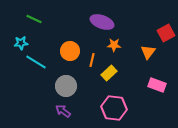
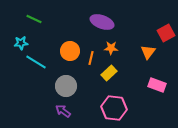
orange star: moved 3 px left, 3 px down
orange line: moved 1 px left, 2 px up
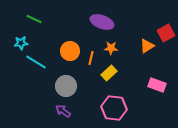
orange triangle: moved 1 px left, 6 px up; rotated 21 degrees clockwise
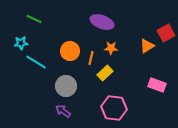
yellow rectangle: moved 4 px left
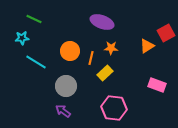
cyan star: moved 1 px right, 5 px up
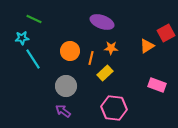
cyan line: moved 3 px left, 3 px up; rotated 25 degrees clockwise
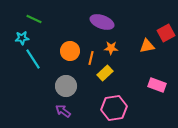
orange triangle: rotated 21 degrees clockwise
pink hexagon: rotated 15 degrees counterclockwise
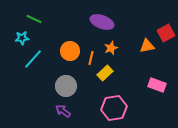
orange star: rotated 24 degrees counterclockwise
cyan line: rotated 75 degrees clockwise
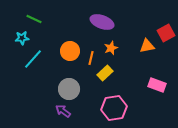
gray circle: moved 3 px right, 3 px down
